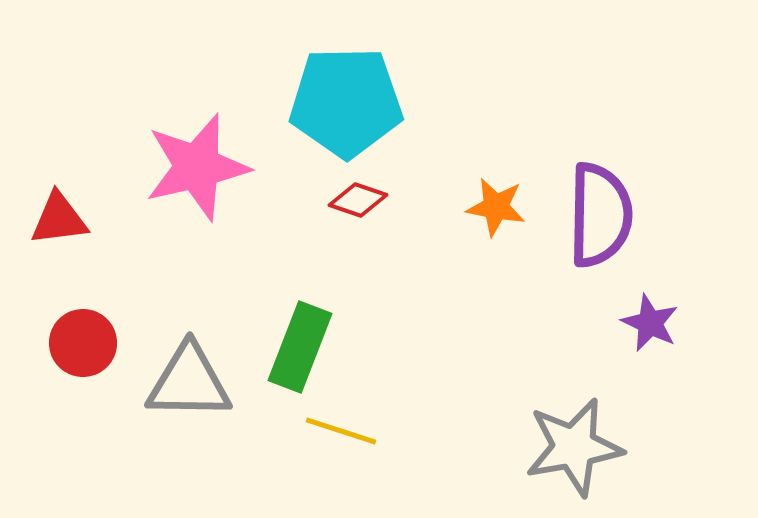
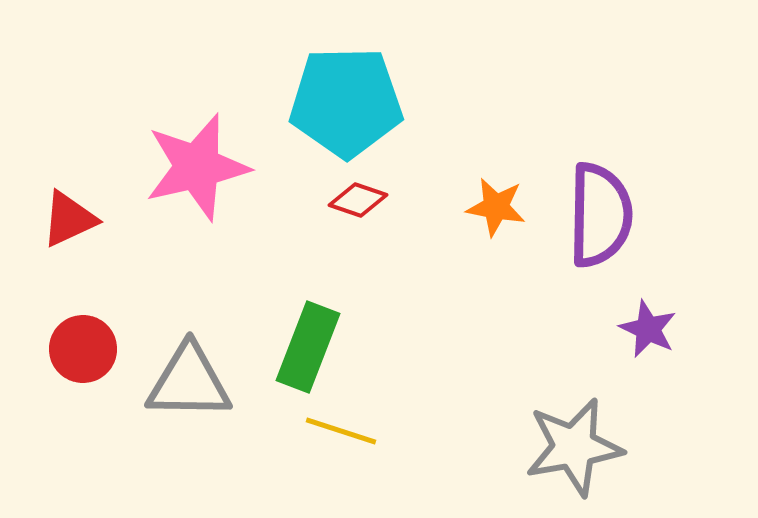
red triangle: moved 10 px right; rotated 18 degrees counterclockwise
purple star: moved 2 px left, 6 px down
red circle: moved 6 px down
green rectangle: moved 8 px right
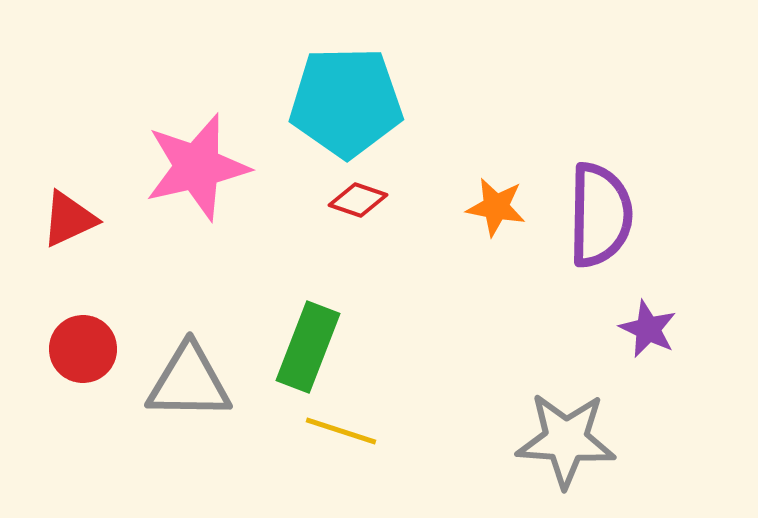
gray star: moved 8 px left, 7 px up; rotated 14 degrees clockwise
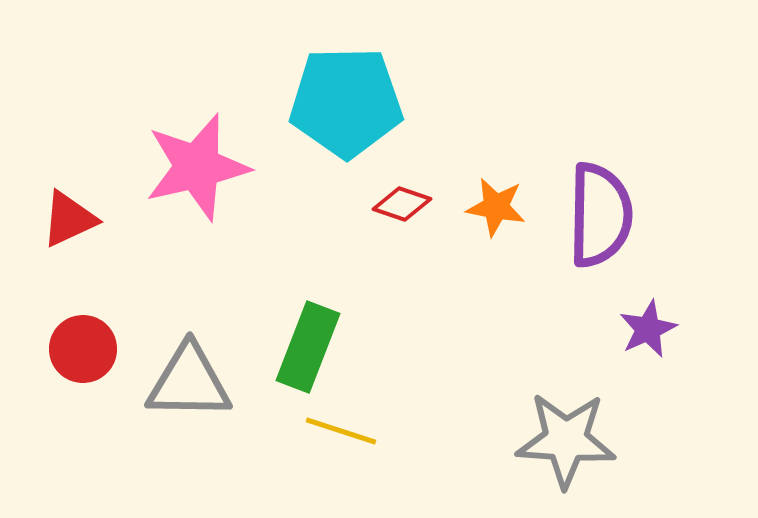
red diamond: moved 44 px right, 4 px down
purple star: rotated 22 degrees clockwise
